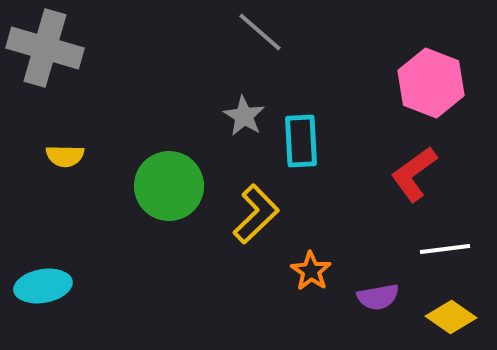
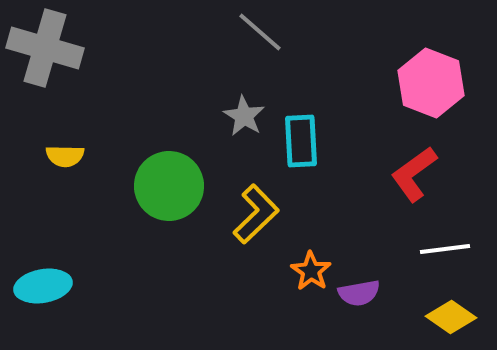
purple semicircle: moved 19 px left, 4 px up
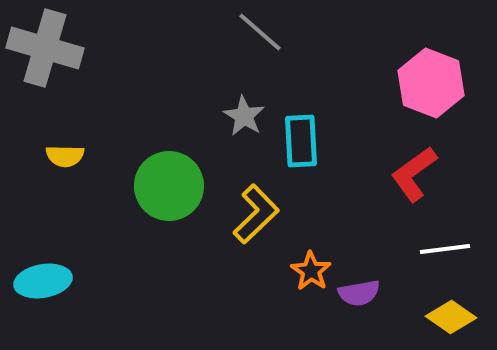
cyan ellipse: moved 5 px up
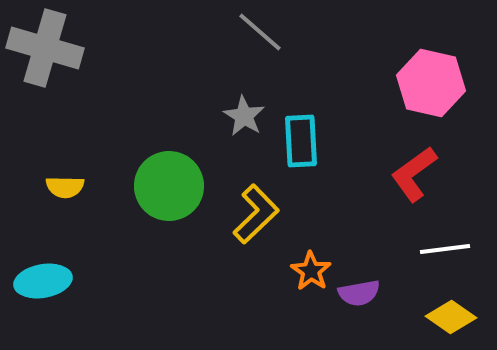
pink hexagon: rotated 8 degrees counterclockwise
yellow semicircle: moved 31 px down
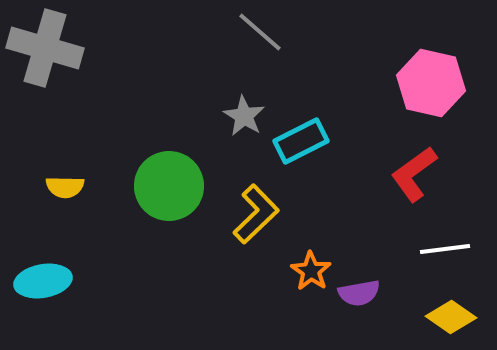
cyan rectangle: rotated 66 degrees clockwise
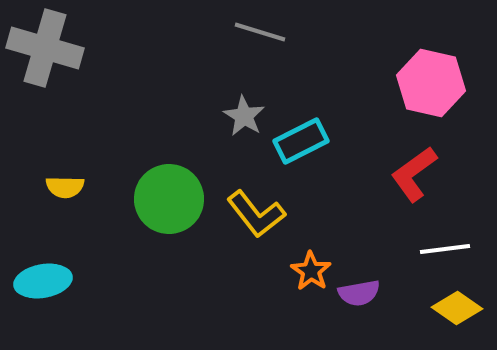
gray line: rotated 24 degrees counterclockwise
green circle: moved 13 px down
yellow L-shape: rotated 96 degrees clockwise
yellow diamond: moved 6 px right, 9 px up
